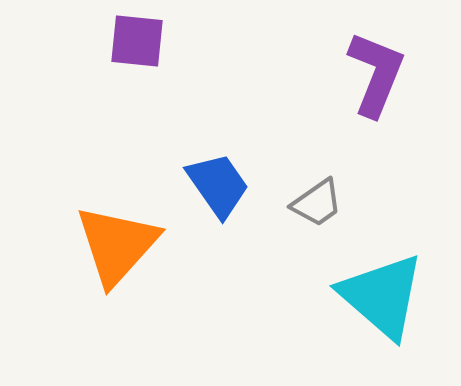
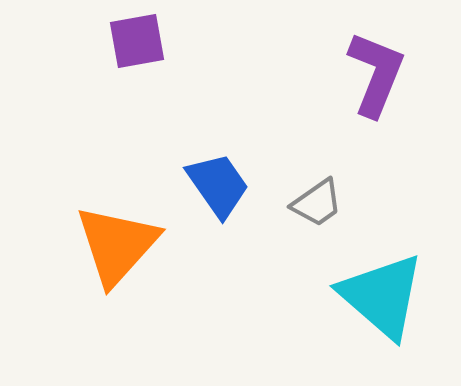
purple square: rotated 16 degrees counterclockwise
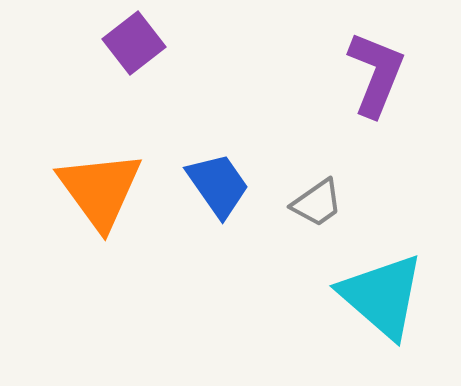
purple square: moved 3 px left, 2 px down; rotated 28 degrees counterclockwise
orange triangle: moved 17 px left, 55 px up; rotated 18 degrees counterclockwise
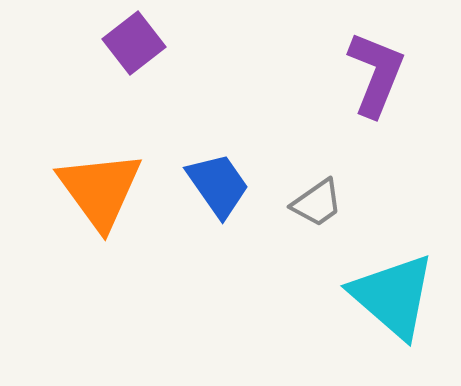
cyan triangle: moved 11 px right
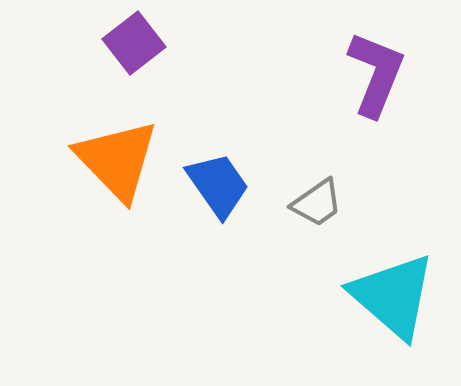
orange triangle: moved 17 px right, 30 px up; rotated 8 degrees counterclockwise
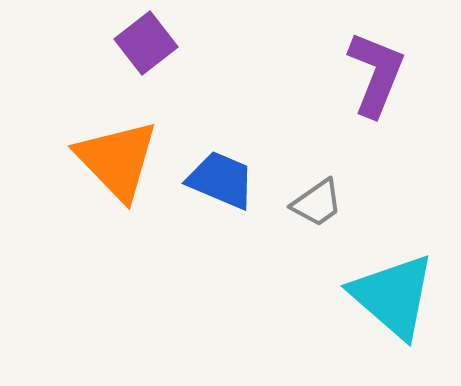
purple square: moved 12 px right
blue trapezoid: moved 3 px right, 5 px up; rotated 32 degrees counterclockwise
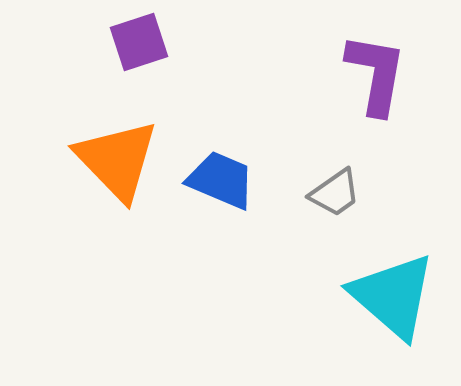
purple square: moved 7 px left, 1 px up; rotated 20 degrees clockwise
purple L-shape: rotated 12 degrees counterclockwise
gray trapezoid: moved 18 px right, 10 px up
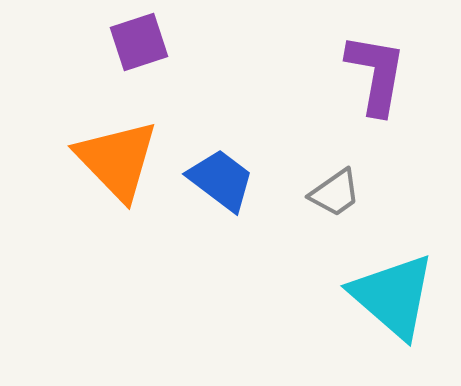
blue trapezoid: rotated 14 degrees clockwise
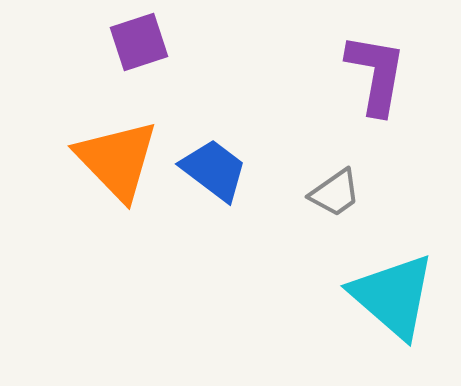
blue trapezoid: moved 7 px left, 10 px up
